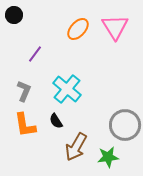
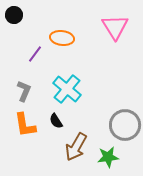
orange ellipse: moved 16 px left, 9 px down; rotated 55 degrees clockwise
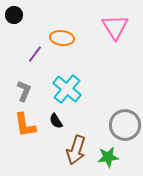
brown arrow: moved 3 px down; rotated 12 degrees counterclockwise
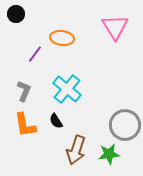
black circle: moved 2 px right, 1 px up
green star: moved 1 px right, 3 px up
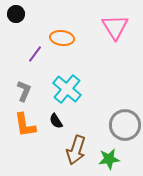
green star: moved 5 px down
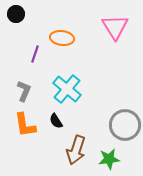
purple line: rotated 18 degrees counterclockwise
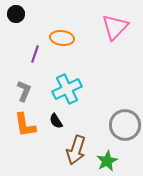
pink triangle: rotated 16 degrees clockwise
cyan cross: rotated 24 degrees clockwise
green star: moved 2 px left, 2 px down; rotated 20 degrees counterclockwise
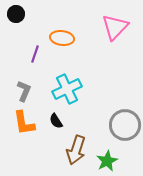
orange L-shape: moved 1 px left, 2 px up
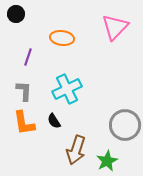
purple line: moved 7 px left, 3 px down
gray L-shape: rotated 20 degrees counterclockwise
black semicircle: moved 2 px left
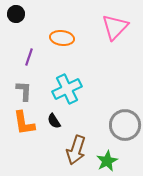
purple line: moved 1 px right
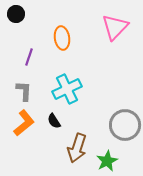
orange ellipse: rotated 75 degrees clockwise
orange L-shape: rotated 120 degrees counterclockwise
brown arrow: moved 1 px right, 2 px up
